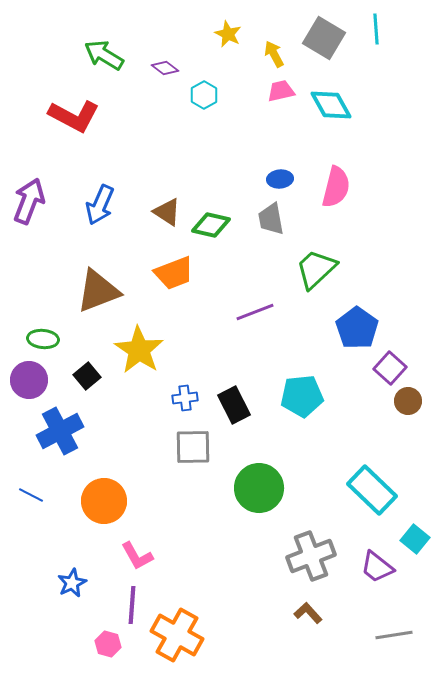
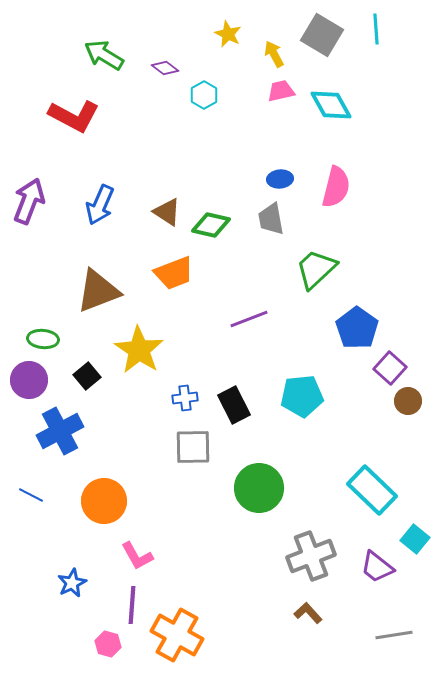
gray square at (324, 38): moved 2 px left, 3 px up
purple line at (255, 312): moved 6 px left, 7 px down
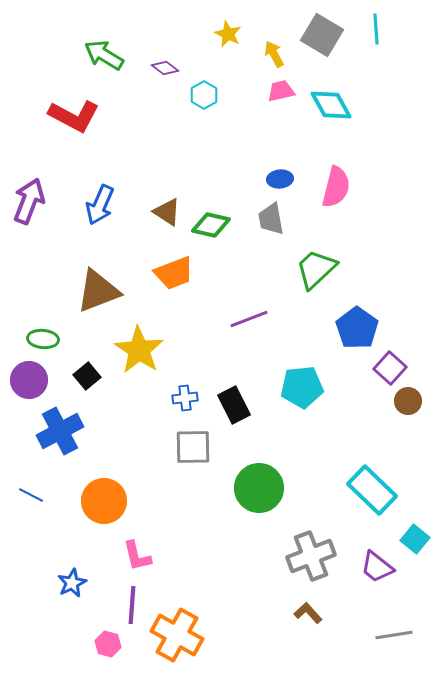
cyan pentagon at (302, 396): moved 9 px up
pink L-shape at (137, 556): rotated 16 degrees clockwise
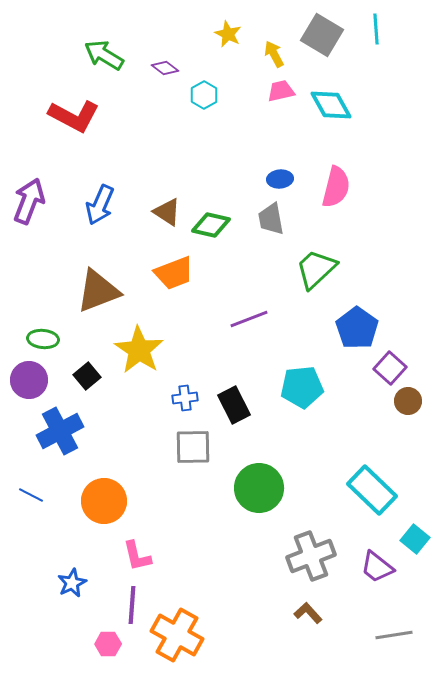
pink hexagon at (108, 644): rotated 15 degrees counterclockwise
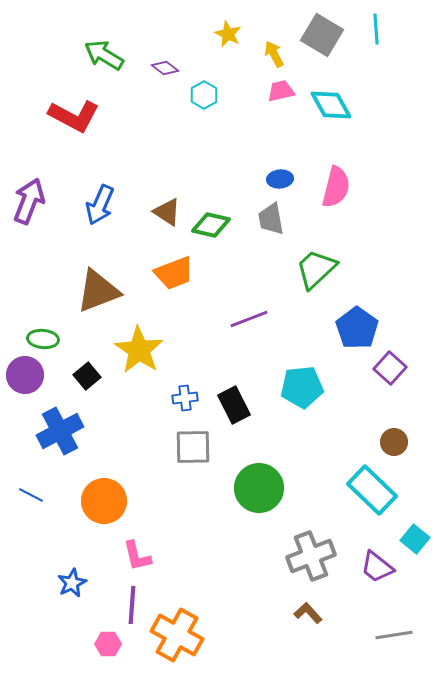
purple circle at (29, 380): moved 4 px left, 5 px up
brown circle at (408, 401): moved 14 px left, 41 px down
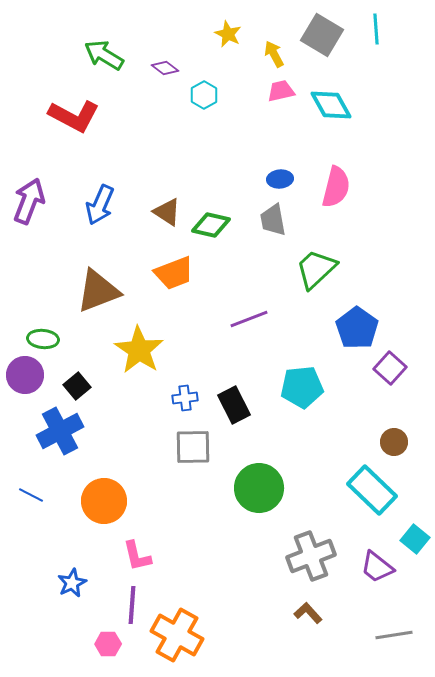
gray trapezoid at (271, 219): moved 2 px right, 1 px down
black square at (87, 376): moved 10 px left, 10 px down
